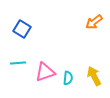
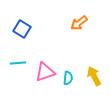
orange arrow: moved 15 px left, 1 px down
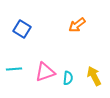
orange arrow: moved 2 px left, 2 px down
cyan line: moved 4 px left, 6 px down
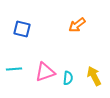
blue square: rotated 18 degrees counterclockwise
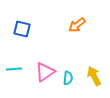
pink triangle: rotated 15 degrees counterclockwise
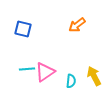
blue square: moved 1 px right
cyan line: moved 13 px right
cyan semicircle: moved 3 px right, 3 px down
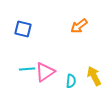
orange arrow: moved 2 px right, 1 px down
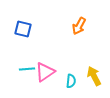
orange arrow: rotated 24 degrees counterclockwise
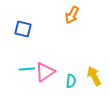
orange arrow: moved 7 px left, 11 px up
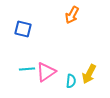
pink triangle: moved 1 px right
yellow arrow: moved 5 px left, 2 px up; rotated 126 degrees counterclockwise
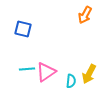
orange arrow: moved 13 px right
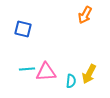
pink triangle: rotated 30 degrees clockwise
